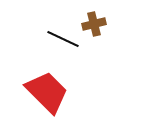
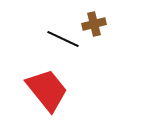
red trapezoid: moved 2 px up; rotated 6 degrees clockwise
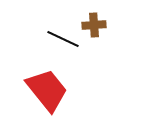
brown cross: moved 1 px down; rotated 10 degrees clockwise
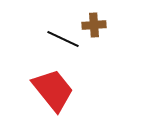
red trapezoid: moved 6 px right
